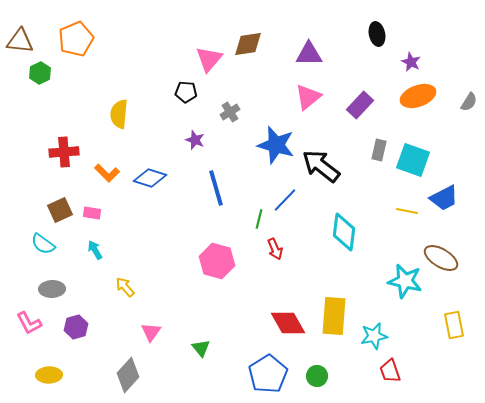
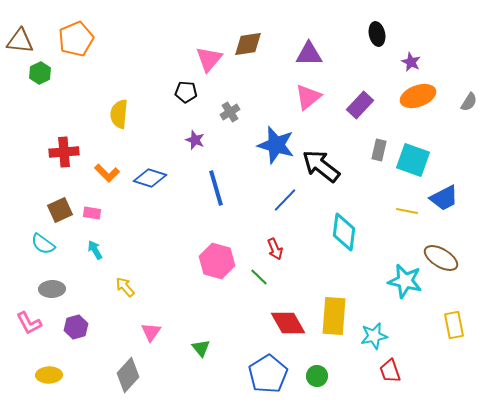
green line at (259, 219): moved 58 px down; rotated 60 degrees counterclockwise
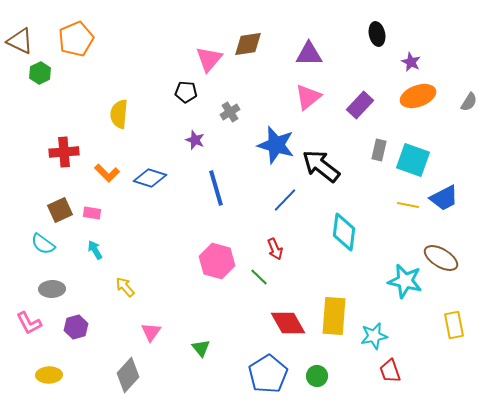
brown triangle at (20, 41): rotated 20 degrees clockwise
yellow line at (407, 211): moved 1 px right, 6 px up
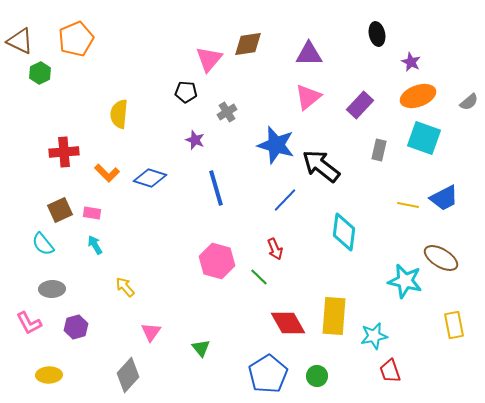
gray semicircle at (469, 102): rotated 18 degrees clockwise
gray cross at (230, 112): moved 3 px left
cyan square at (413, 160): moved 11 px right, 22 px up
cyan semicircle at (43, 244): rotated 15 degrees clockwise
cyan arrow at (95, 250): moved 5 px up
